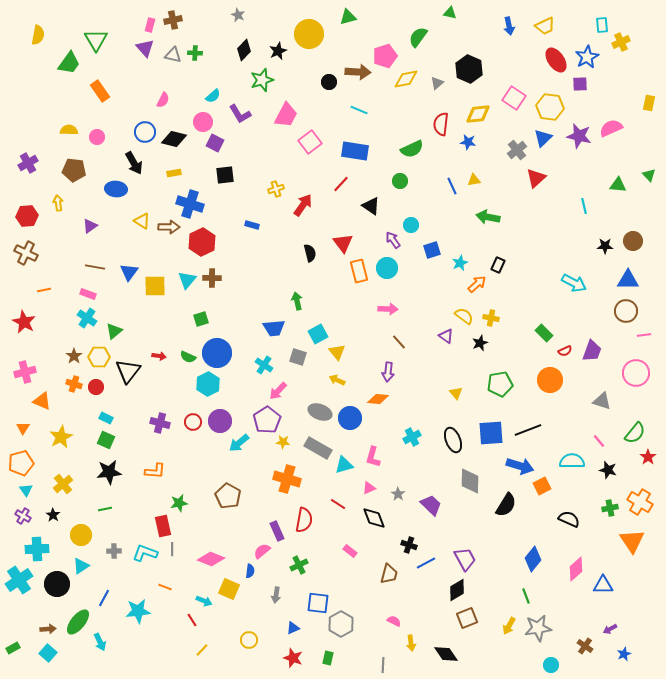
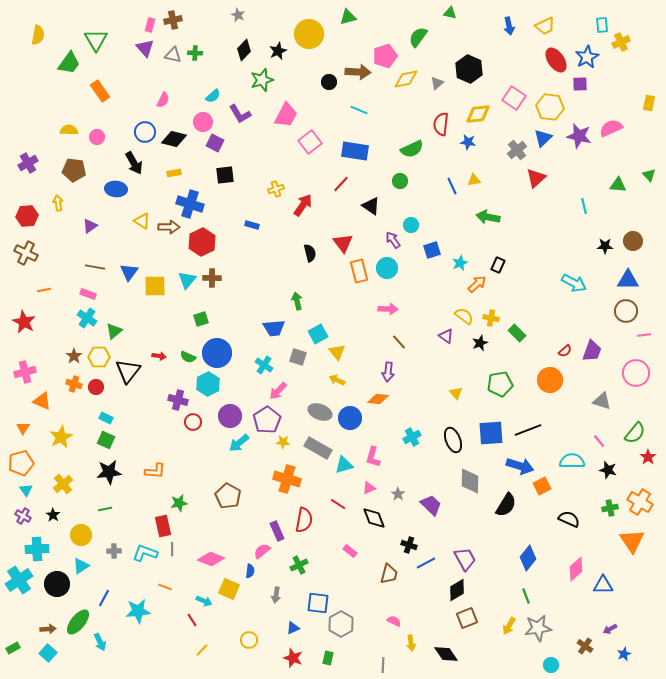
green rectangle at (544, 333): moved 27 px left
red semicircle at (565, 351): rotated 16 degrees counterclockwise
purple circle at (220, 421): moved 10 px right, 5 px up
purple cross at (160, 423): moved 18 px right, 23 px up
blue diamond at (533, 559): moved 5 px left, 1 px up
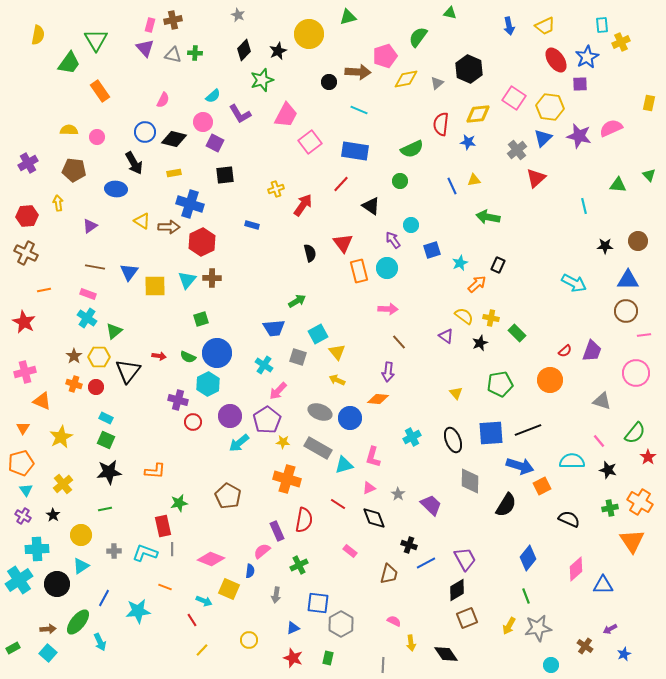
brown circle at (633, 241): moved 5 px right
green arrow at (297, 301): rotated 72 degrees clockwise
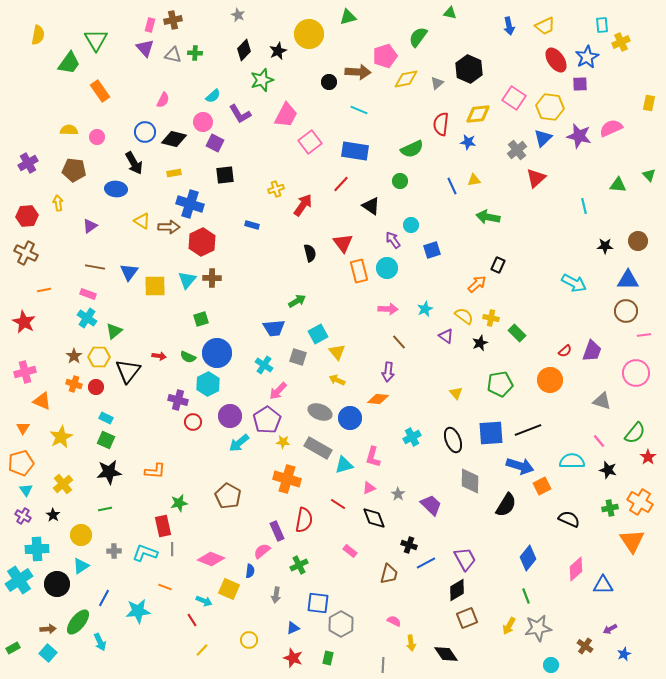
cyan star at (460, 263): moved 35 px left, 46 px down
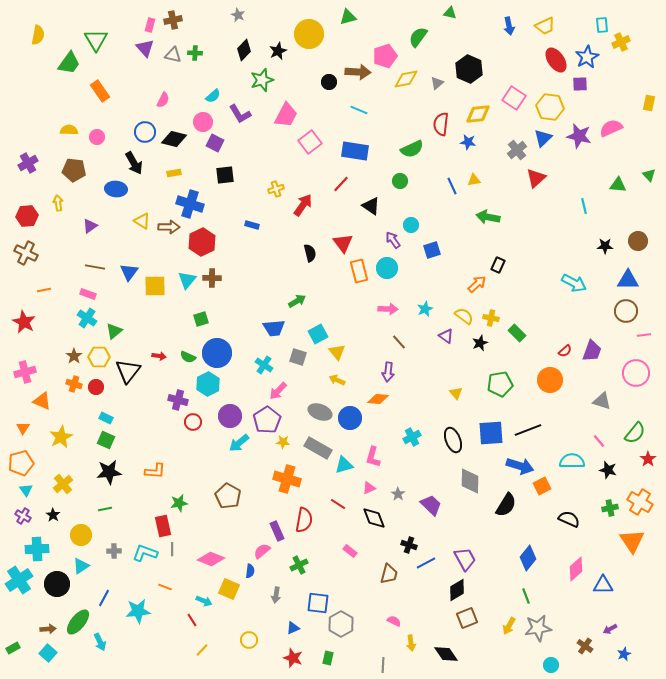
red star at (648, 457): moved 2 px down
